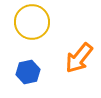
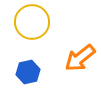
orange arrow: moved 1 px right; rotated 12 degrees clockwise
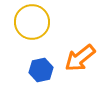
blue hexagon: moved 13 px right, 2 px up
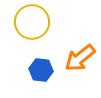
blue hexagon: rotated 20 degrees clockwise
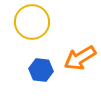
orange arrow: rotated 8 degrees clockwise
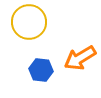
yellow circle: moved 3 px left
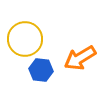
yellow circle: moved 4 px left, 17 px down
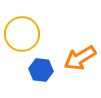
yellow circle: moved 3 px left, 5 px up
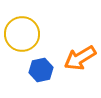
blue hexagon: rotated 20 degrees counterclockwise
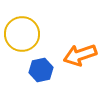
orange arrow: moved 3 px up; rotated 12 degrees clockwise
